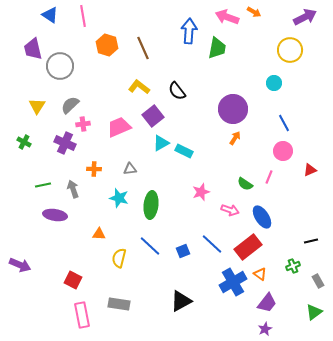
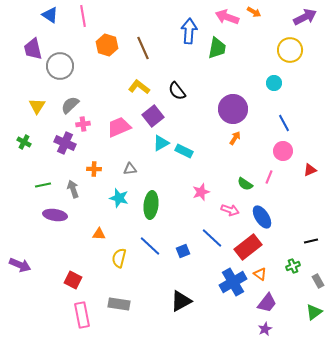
blue line at (212, 244): moved 6 px up
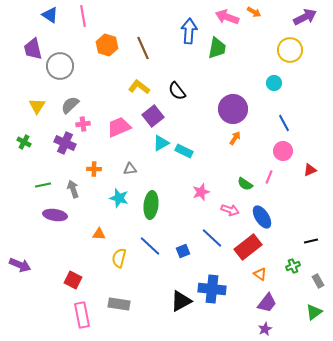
blue cross at (233, 282): moved 21 px left, 7 px down; rotated 36 degrees clockwise
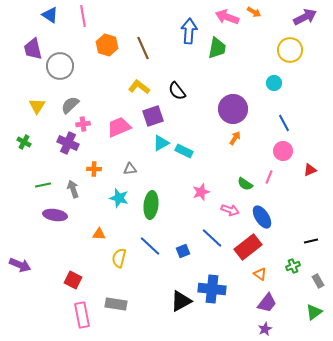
purple square at (153, 116): rotated 20 degrees clockwise
purple cross at (65, 143): moved 3 px right
gray rectangle at (119, 304): moved 3 px left
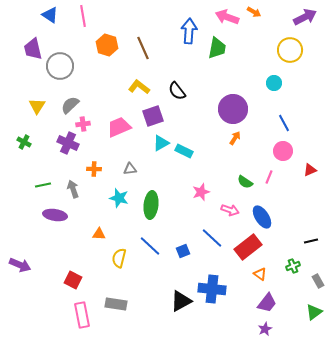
green semicircle at (245, 184): moved 2 px up
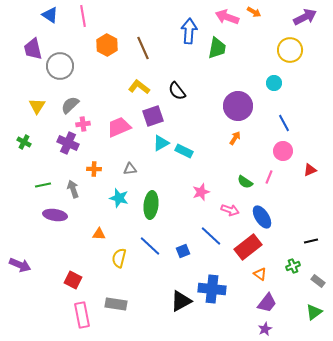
orange hexagon at (107, 45): rotated 10 degrees clockwise
purple circle at (233, 109): moved 5 px right, 3 px up
blue line at (212, 238): moved 1 px left, 2 px up
gray rectangle at (318, 281): rotated 24 degrees counterclockwise
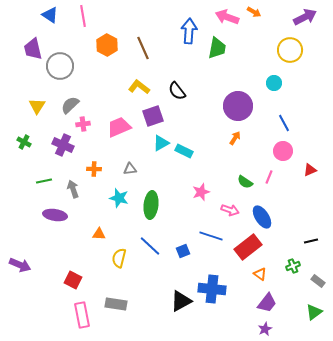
purple cross at (68, 143): moved 5 px left, 2 px down
green line at (43, 185): moved 1 px right, 4 px up
blue line at (211, 236): rotated 25 degrees counterclockwise
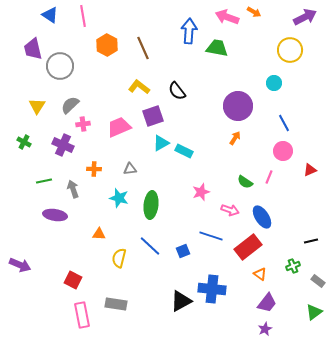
green trapezoid at (217, 48): rotated 90 degrees counterclockwise
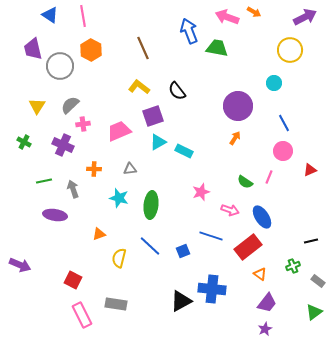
blue arrow at (189, 31): rotated 25 degrees counterclockwise
orange hexagon at (107, 45): moved 16 px left, 5 px down
pink trapezoid at (119, 127): moved 4 px down
cyan triangle at (161, 143): moved 3 px left, 1 px up
orange triangle at (99, 234): rotated 24 degrees counterclockwise
pink rectangle at (82, 315): rotated 15 degrees counterclockwise
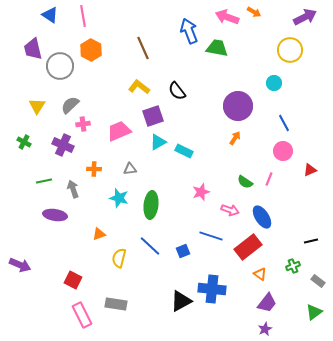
pink line at (269, 177): moved 2 px down
